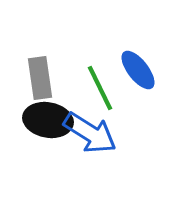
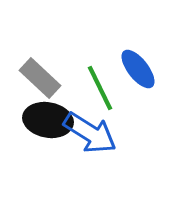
blue ellipse: moved 1 px up
gray rectangle: rotated 39 degrees counterclockwise
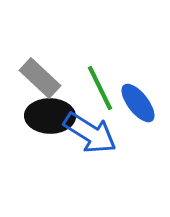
blue ellipse: moved 34 px down
black ellipse: moved 2 px right, 4 px up; rotated 9 degrees counterclockwise
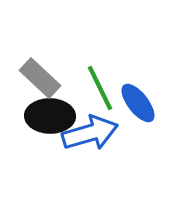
blue arrow: rotated 48 degrees counterclockwise
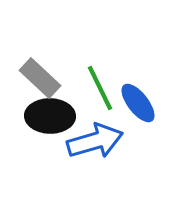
blue arrow: moved 5 px right, 8 px down
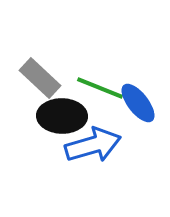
green line: rotated 42 degrees counterclockwise
black ellipse: moved 12 px right
blue arrow: moved 2 px left, 4 px down
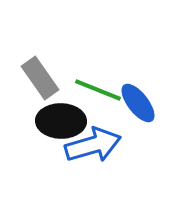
gray rectangle: rotated 12 degrees clockwise
green line: moved 2 px left, 2 px down
black ellipse: moved 1 px left, 5 px down
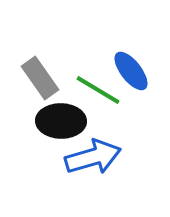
green line: rotated 9 degrees clockwise
blue ellipse: moved 7 px left, 32 px up
blue arrow: moved 12 px down
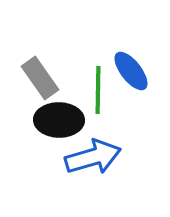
green line: rotated 60 degrees clockwise
black ellipse: moved 2 px left, 1 px up
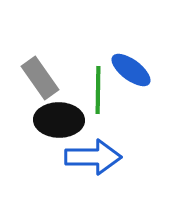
blue ellipse: moved 1 px up; rotated 15 degrees counterclockwise
blue arrow: rotated 16 degrees clockwise
